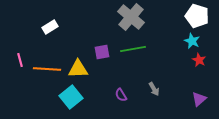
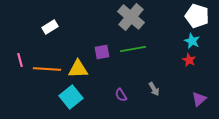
red star: moved 10 px left
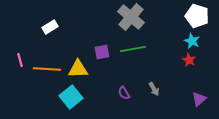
purple semicircle: moved 3 px right, 2 px up
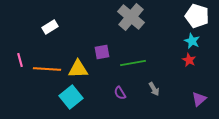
green line: moved 14 px down
purple semicircle: moved 4 px left
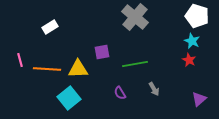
gray cross: moved 4 px right
green line: moved 2 px right, 1 px down
cyan square: moved 2 px left, 1 px down
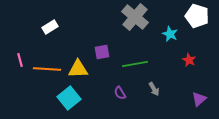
cyan star: moved 22 px left, 7 px up
